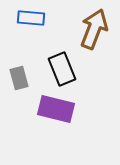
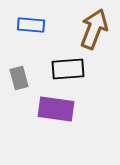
blue rectangle: moved 7 px down
black rectangle: moved 6 px right; rotated 72 degrees counterclockwise
purple rectangle: rotated 6 degrees counterclockwise
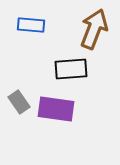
black rectangle: moved 3 px right
gray rectangle: moved 24 px down; rotated 20 degrees counterclockwise
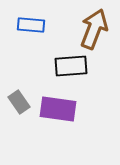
black rectangle: moved 3 px up
purple rectangle: moved 2 px right
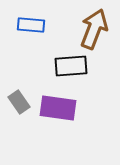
purple rectangle: moved 1 px up
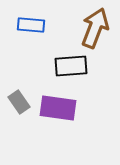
brown arrow: moved 1 px right, 1 px up
